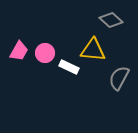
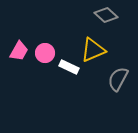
gray diamond: moved 5 px left, 5 px up
yellow triangle: rotated 28 degrees counterclockwise
gray semicircle: moved 1 px left, 1 px down
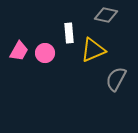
gray diamond: rotated 30 degrees counterclockwise
white rectangle: moved 34 px up; rotated 60 degrees clockwise
gray semicircle: moved 2 px left
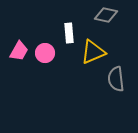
yellow triangle: moved 2 px down
gray semicircle: rotated 35 degrees counterclockwise
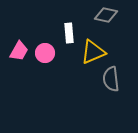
gray semicircle: moved 5 px left
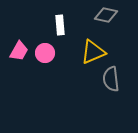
white rectangle: moved 9 px left, 8 px up
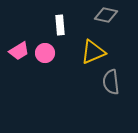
pink trapezoid: rotated 30 degrees clockwise
gray semicircle: moved 3 px down
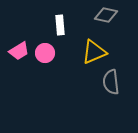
yellow triangle: moved 1 px right
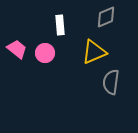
gray diamond: moved 2 px down; rotated 35 degrees counterclockwise
pink trapezoid: moved 2 px left, 2 px up; rotated 110 degrees counterclockwise
gray semicircle: rotated 15 degrees clockwise
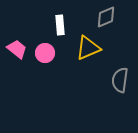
yellow triangle: moved 6 px left, 4 px up
gray semicircle: moved 9 px right, 2 px up
